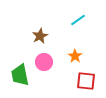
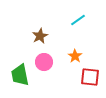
red square: moved 4 px right, 4 px up
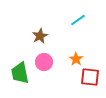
orange star: moved 1 px right, 3 px down
green trapezoid: moved 2 px up
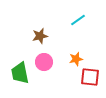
brown star: rotated 14 degrees clockwise
orange star: rotated 24 degrees clockwise
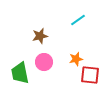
red square: moved 2 px up
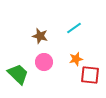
cyan line: moved 4 px left, 8 px down
brown star: rotated 28 degrees clockwise
green trapezoid: moved 2 px left, 1 px down; rotated 145 degrees clockwise
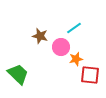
pink circle: moved 17 px right, 15 px up
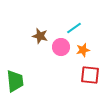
orange star: moved 7 px right, 9 px up
green trapezoid: moved 3 px left, 7 px down; rotated 40 degrees clockwise
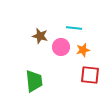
cyan line: rotated 42 degrees clockwise
green trapezoid: moved 19 px right
